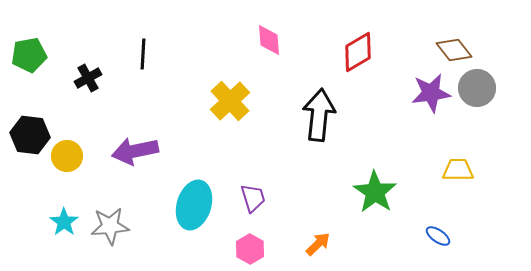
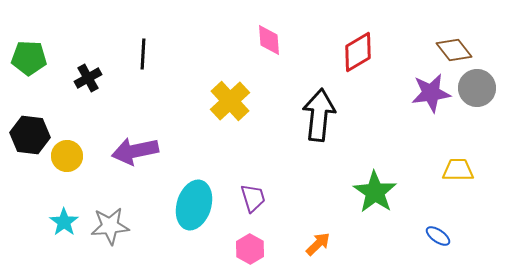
green pentagon: moved 3 px down; rotated 12 degrees clockwise
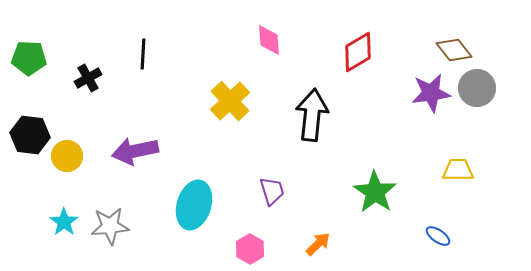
black arrow: moved 7 px left
purple trapezoid: moved 19 px right, 7 px up
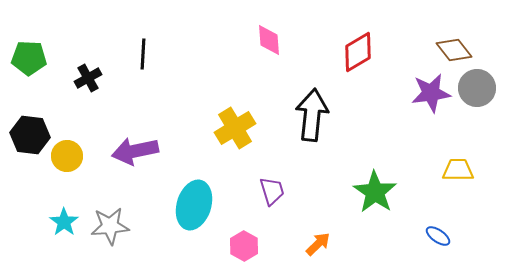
yellow cross: moved 5 px right, 27 px down; rotated 12 degrees clockwise
pink hexagon: moved 6 px left, 3 px up
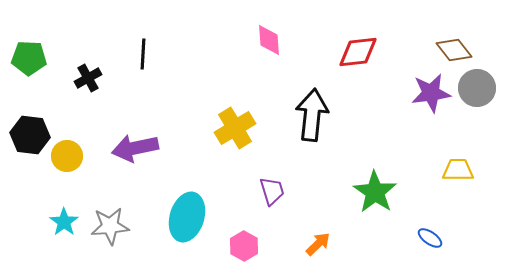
red diamond: rotated 24 degrees clockwise
purple arrow: moved 3 px up
cyan ellipse: moved 7 px left, 12 px down
blue ellipse: moved 8 px left, 2 px down
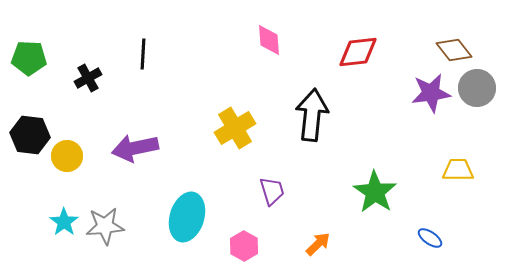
gray star: moved 5 px left
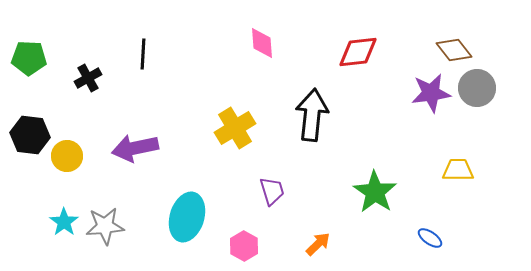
pink diamond: moved 7 px left, 3 px down
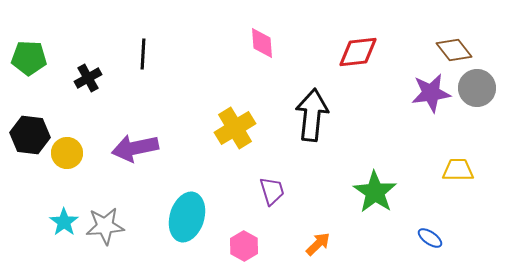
yellow circle: moved 3 px up
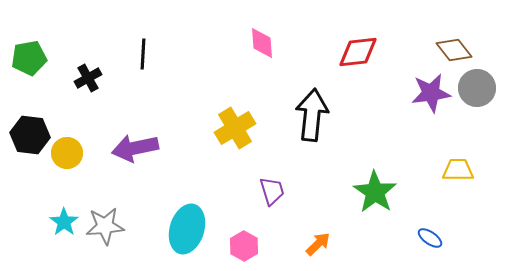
green pentagon: rotated 12 degrees counterclockwise
cyan ellipse: moved 12 px down
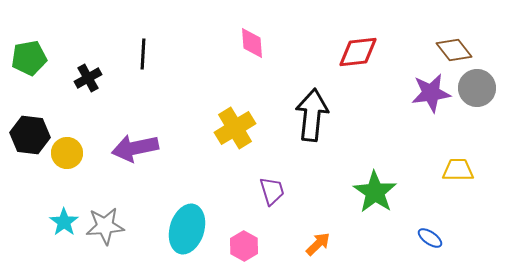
pink diamond: moved 10 px left
